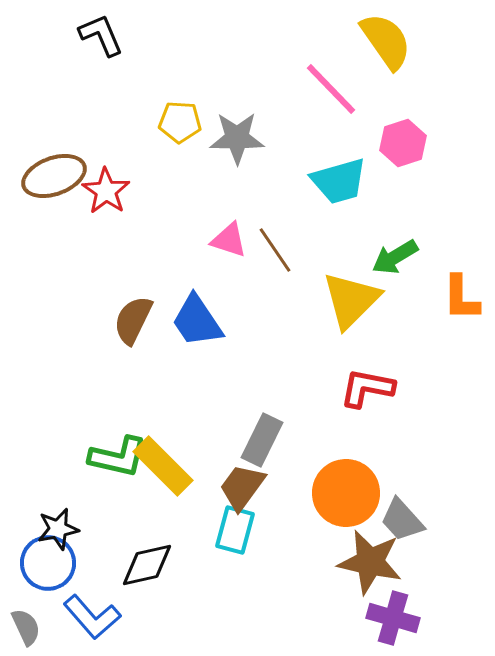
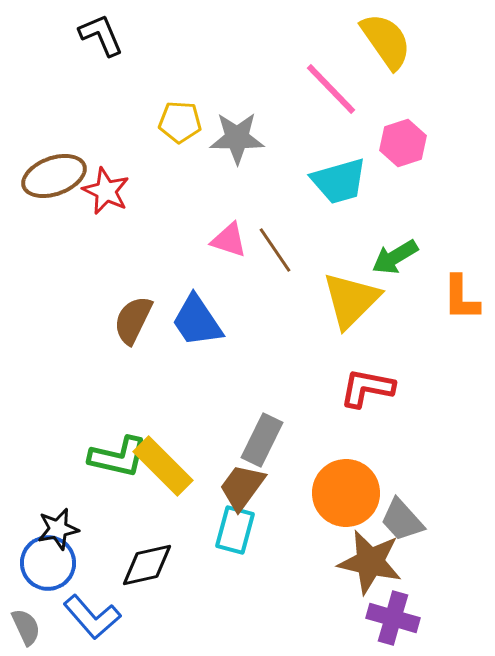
red star: rotated 9 degrees counterclockwise
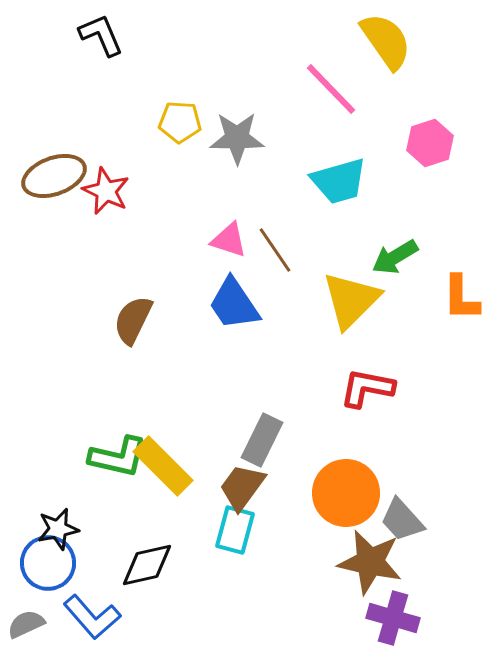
pink hexagon: moved 27 px right
blue trapezoid: moved 37 px right, 17 px up
gray semicircle: moved 3 px up; rotated 90 degrees counterclockwise
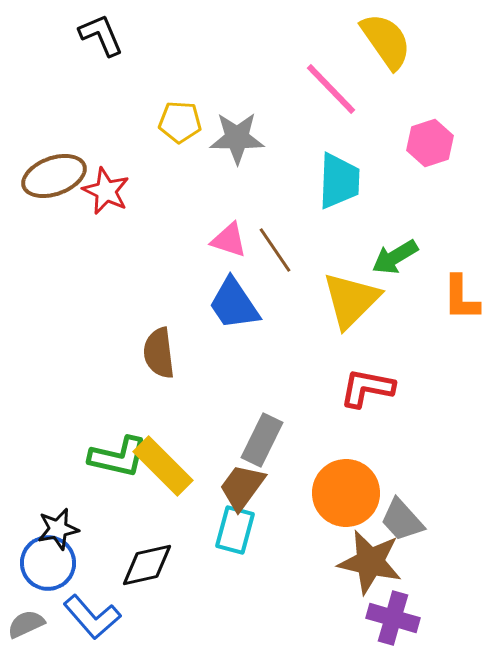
cyan trapezoid: rotated 72 degrees counterclockwise
brown semicircle: moved 26 px right, 33 px down; rotated 33 degrees counterclockwise
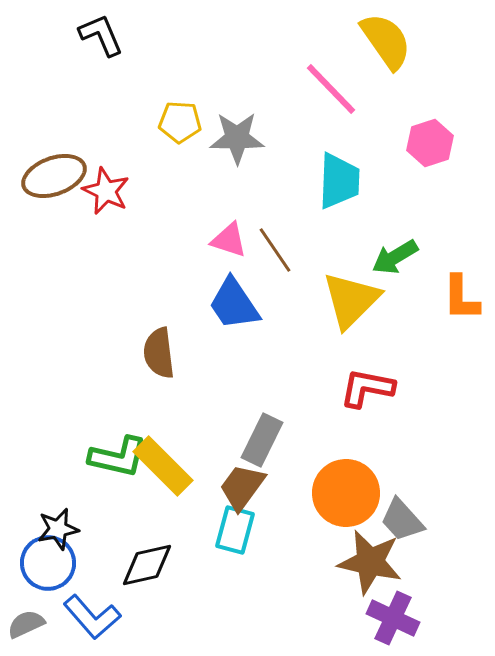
purple cross: rotated 9 degrees clockwise
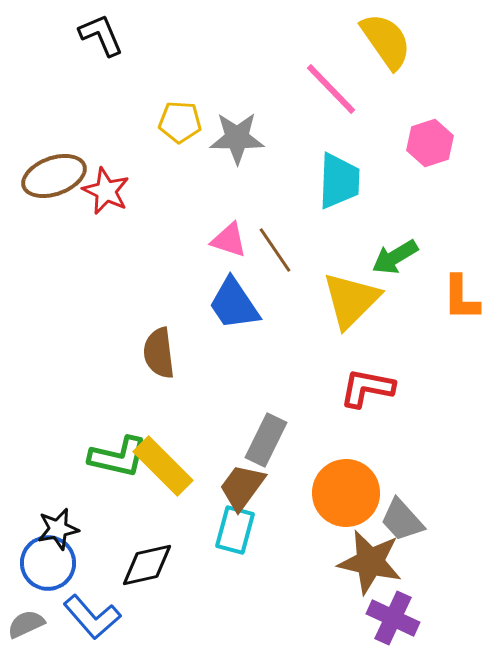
gray rectangle: moved 4 px right
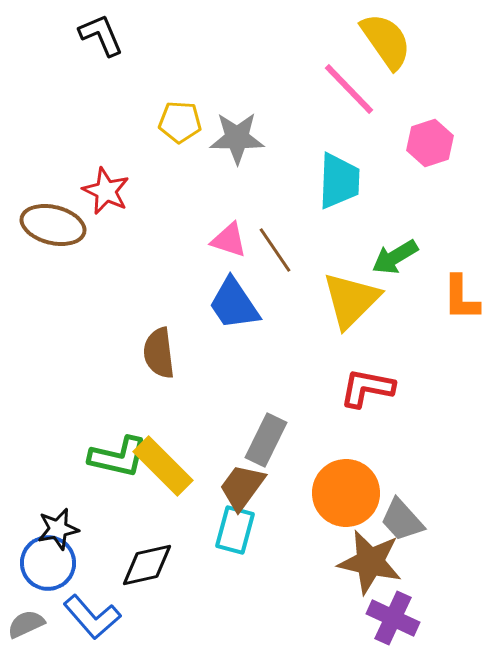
pink line: moved 18 px right
brown ellipse: moved 1 px left, 49 px down; rotated 34 degrees clockwise
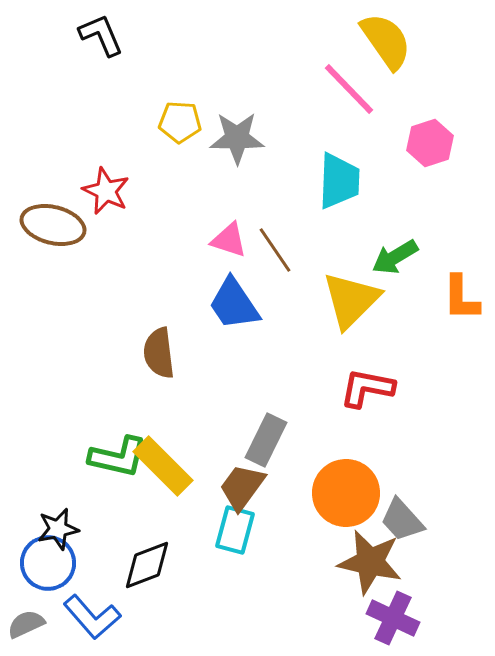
black diamond: rotated 8 degrees counterclockwise
